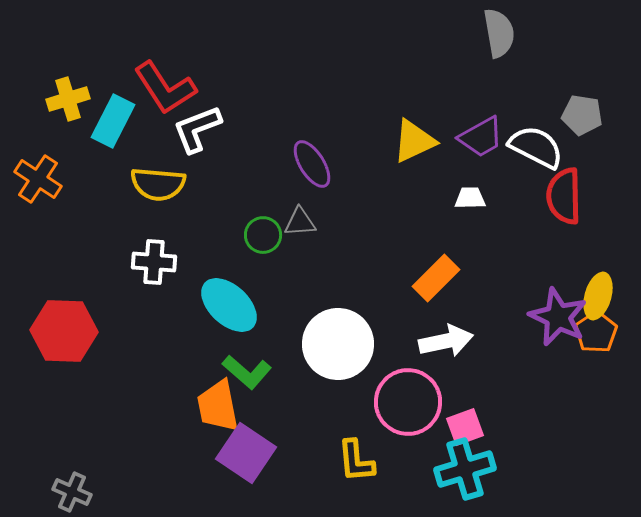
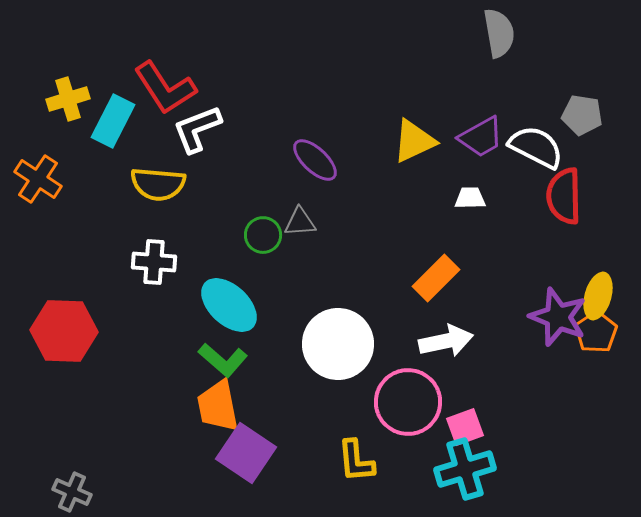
purple ellipse: moved 3 px right, 4 px up; rotated 15 degrees counterclockwise
purple star: rotated 4 degrees counterclockwise
green L-shape: moved 24 px left, 12 px up
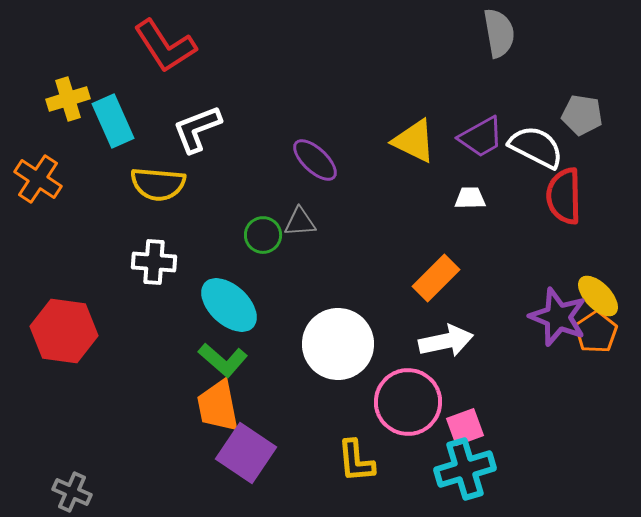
red L-shape: moved 42 px up
cyan rectangle: rotated 51 degrees counterclockwise
yellow triangle: rotated 51 degrees clockwise
yellow ellipse: rotated 60 degrees counterclockwise
red hexagon: rotated 6 degrees clockwise
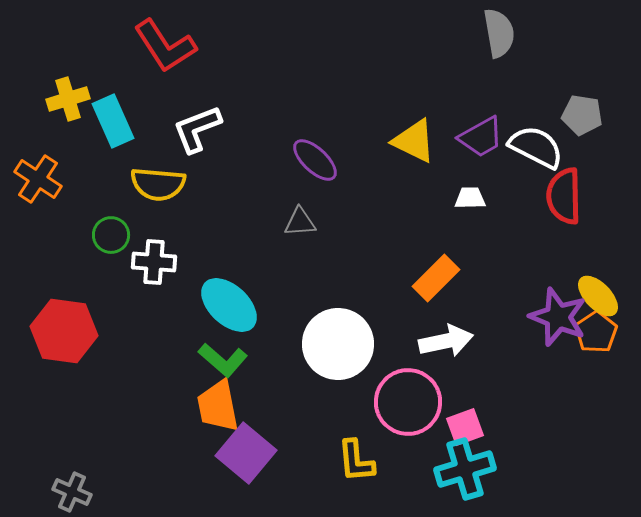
green circle: moved 152 px left
purple square: rotated 6 degrees clockwise
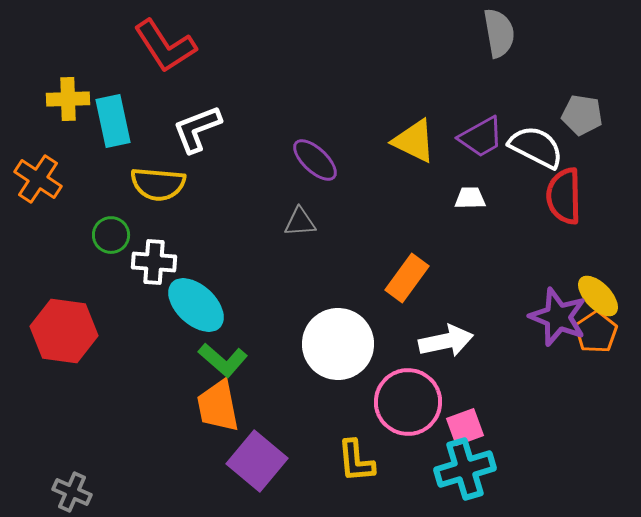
yellow cross: rotated 15 degrees clockwise
cyan rectangle: rotated 12 degrees clockwise
orange rectangle: moved 29 px left; rotated 9 degrees counterclockwise
cyan ellipse: moved 33 px left
purple square: moved 11 px right, 8 px down
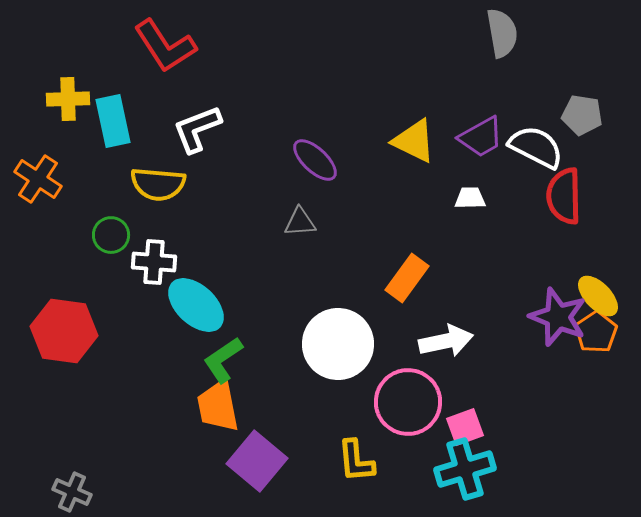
gray semicircle: moved 3 px right
green L-shape: rotated 105 degrees clockwise
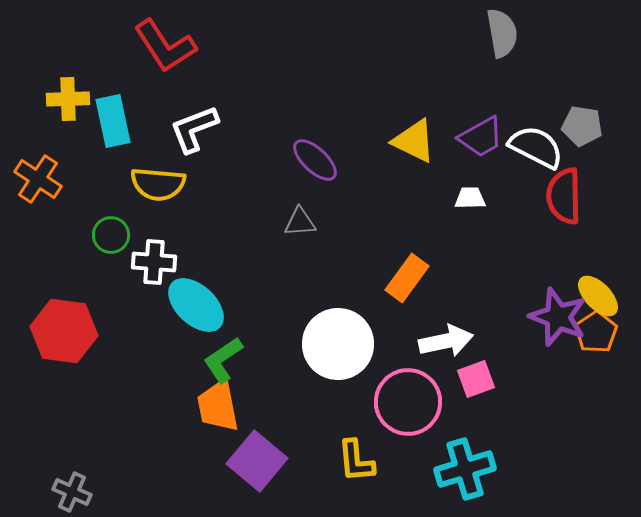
gray pentagon: moved 11 px down
white L-shape: moved 3 px left
pink square: moved 11 px right, 48 px up
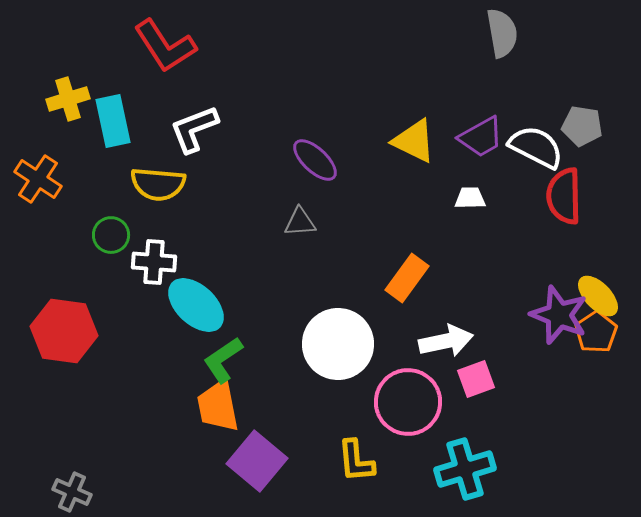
yellow cross: rotated 15 degrees counterclockwise
purple star: moved 1 px right, 2 px up
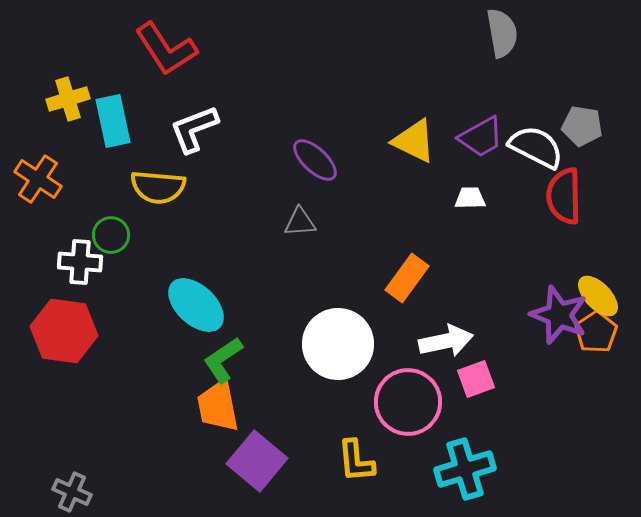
red L-shape: moved 1 px right, 3 px down
yellow semicircle: moved 3 px down
white cross: moved 74 px left
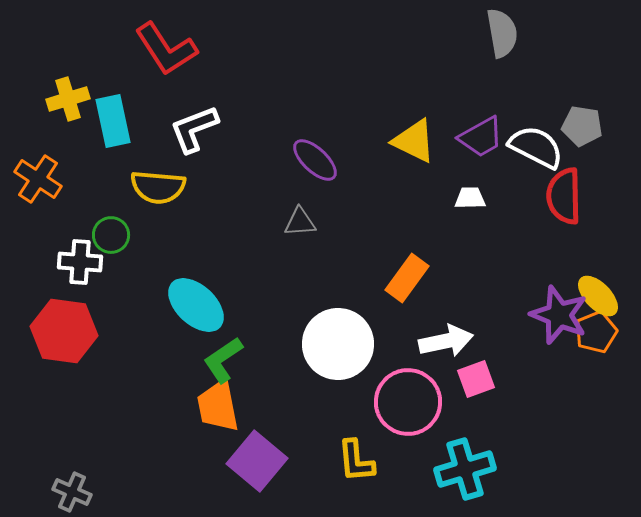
orange pentagon: rotated 12 degrees clockwise
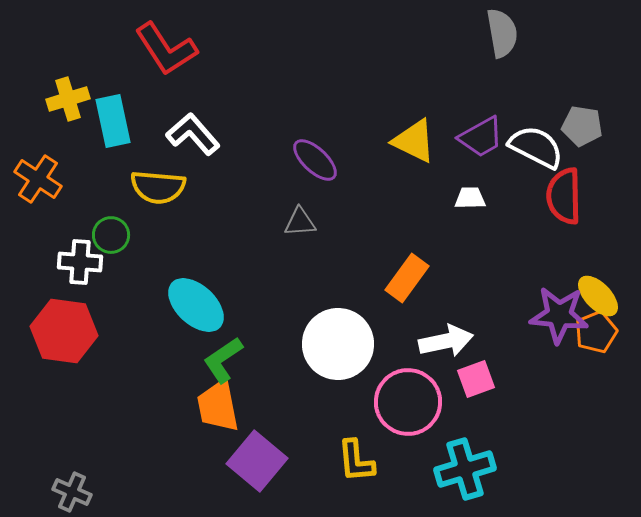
white L-shape: moved 1 px left, 5 px down; rotated 70 degrees clockwise
purple star: rotated 16 degrees counterclockwise
